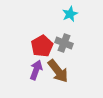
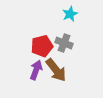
red pentagon: rotated 15 degrees clockwise
brown arrow: moved 2 px left, 1 px up
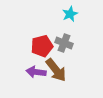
purple arrow: moved 2 px down; rotated 102 degrees counterclockwise
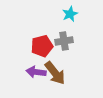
gray cross: moved 2 px up; rotated 30 degrees counterclockwise
brown arrow: moved 1 px left, 3 px down
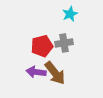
gray cross: moved 2 px down
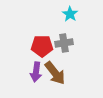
cyan star: rotated 14 degrees counterclockwise
red pentagon: rotated 15 degrees clockwise
purple arrow: rotated 90 degrees counterclockwise
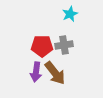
cyan star: rotated 14 degrees clockwise
gray cross: moved 2 px down
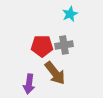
purple arrow: moved 7 px left, 12 px down
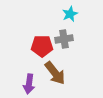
gray cross: moved 6 px up
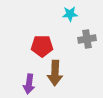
cyan star: rotated 21 degrees clockwise
gray cross: moved 23 px right
brown arrow: rotated 40 degrees clockwise
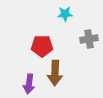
cyan star: moved 5 px left
gray cross: moved 2 px right
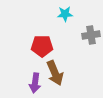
gray cross: moved 2 px right, 4 px up
brown arrow: rotated 25 degrees counterclockwise
purple arrow: moved 6 px right, 1 px up
